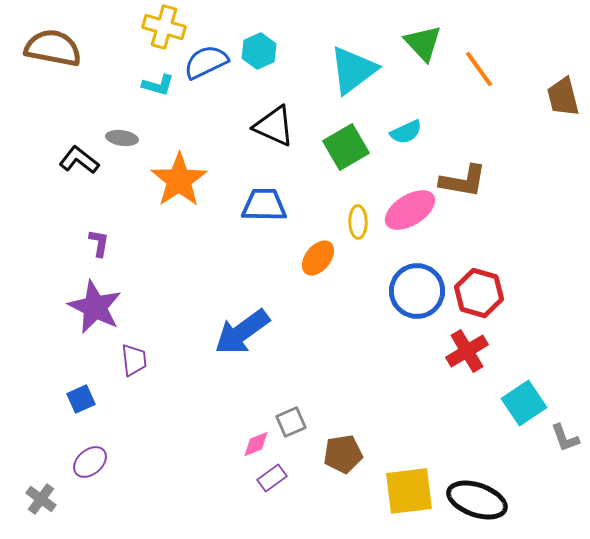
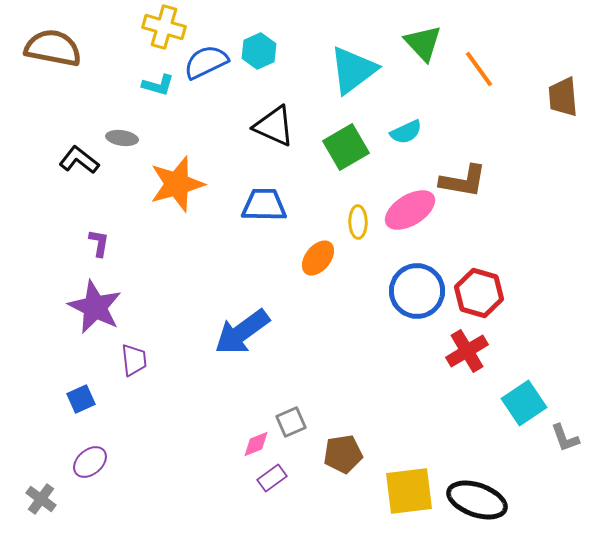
brown trapezoid: rotated 9 degrees clockwise
orange star: moved 2 px left, 4 px down; rotated 18 degrees clockwise
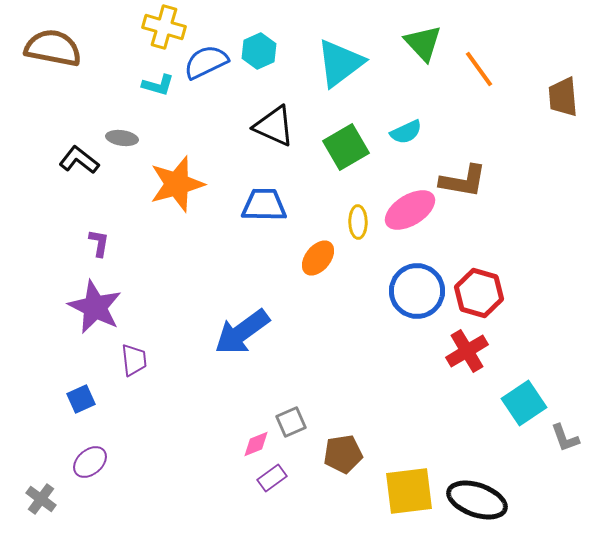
cyan triangle: moved 13 px left, 7 px up
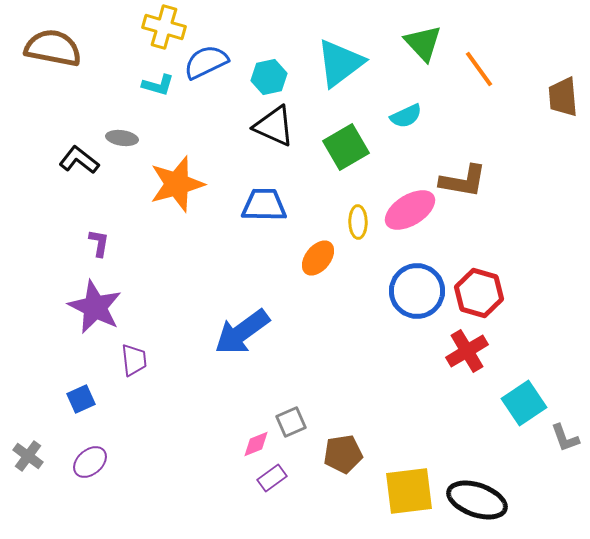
cyan hexagon: moved 10 px right, 26 px down; rotated 12 degrees clockwise
cyan semicircle: moved 16 px up
gray cross: moved 13 px left, 43 px up
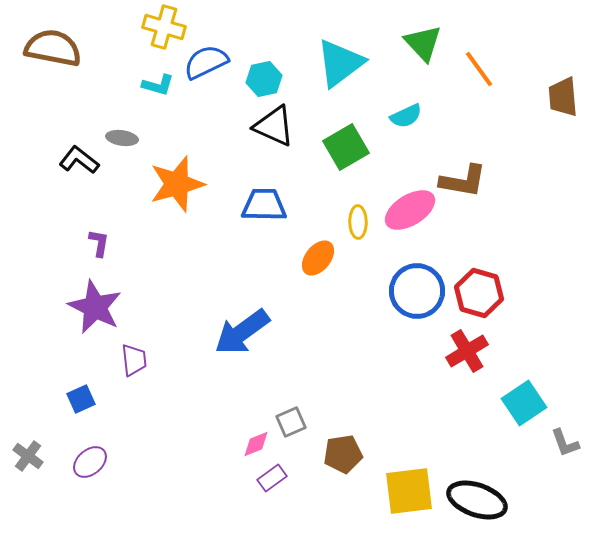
cyan hexagon: moved 5 px left, 2 px down
gray L-shape: moved 5 px down
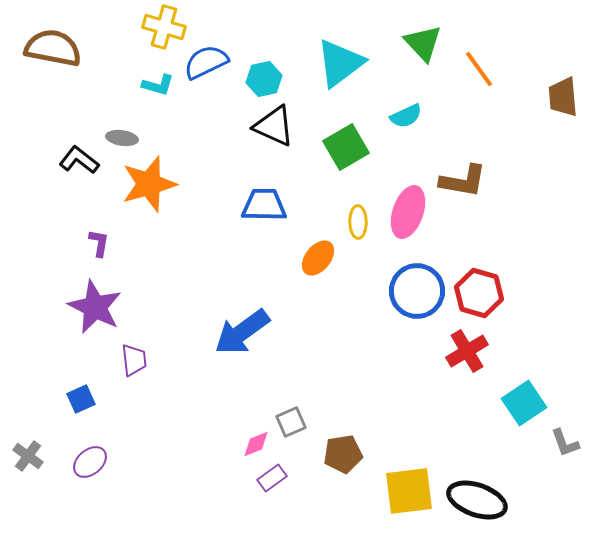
orange star: moved 28 px left
pink ellipse: moved 2 px left, 2 px down; rotated 39 degrees counterclockwise
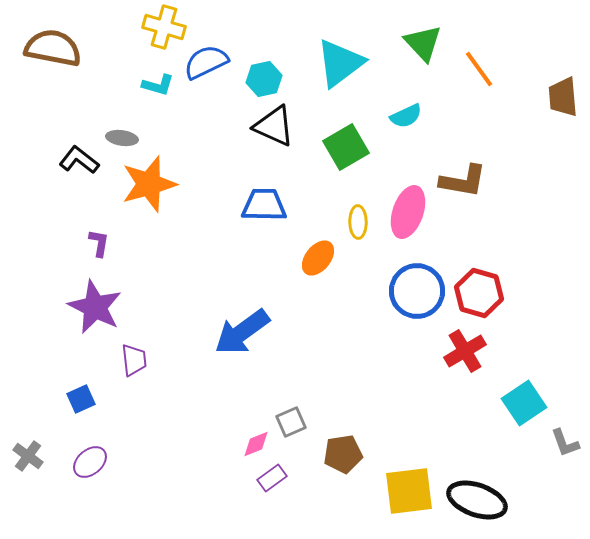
red cross: moved 2 px left
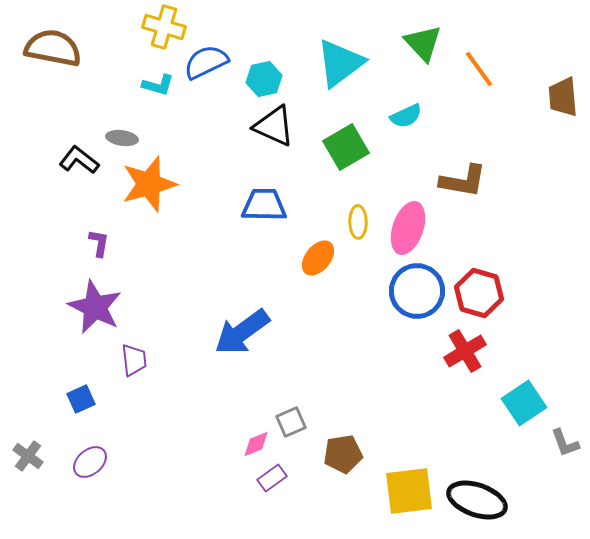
pink ellipse: moved 16 px down
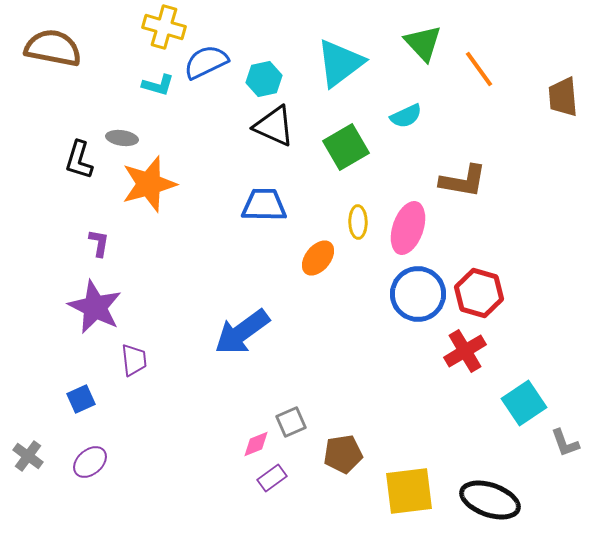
black L-shape: rotated 111 degrees counterclockwise
blue circle: moved 1 px right, 3 px down
black ellipse: moved 13 px right
